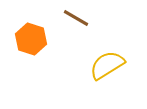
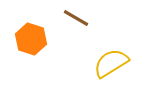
yellow semicircle: moved 4 px right, 2 px up
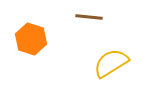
brown line: moved 13 px right, 1 px up; rotated 24 degrees counterclockwise
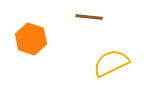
yellow semicircle: rotated 6 degrees clockwise
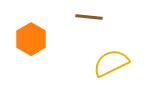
orange hexagon: rotated 12 degrees clockwise
